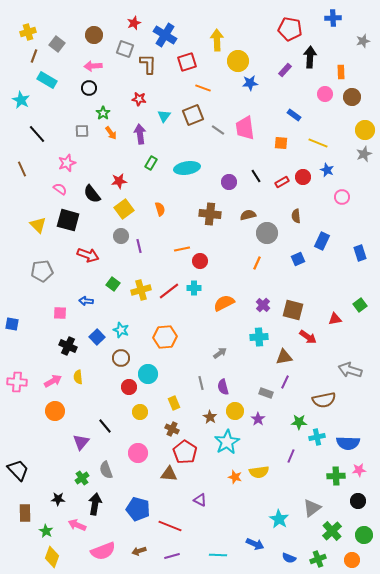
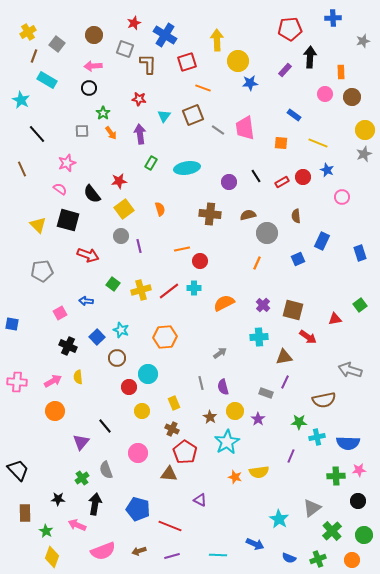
red pentagon at (290, 29): rotated 15 degrees counterclockwise
yellow cross at (28, 32): rotated 14 degrees counterclockwise
pink square at (60, 313): rotated 32 degrees counterclockwise
brown circle at (121, 358): moved 4 px left
yellow circle at (140, 412): moved 2 px right, 1 px up
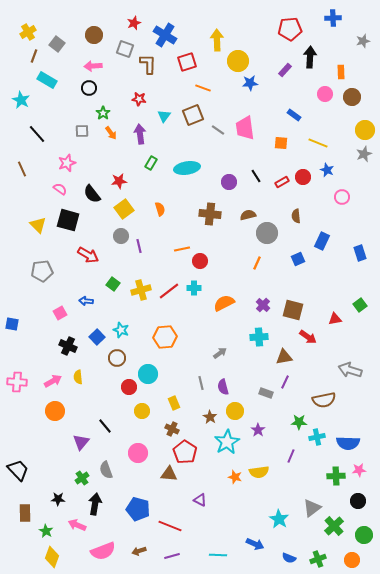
red arrow at (88, 255): rotated 10 degrees clockwise
purple star at (258, 419): moved 11 px down
green cross at (332, 531): moved 2 px right, 5 px up
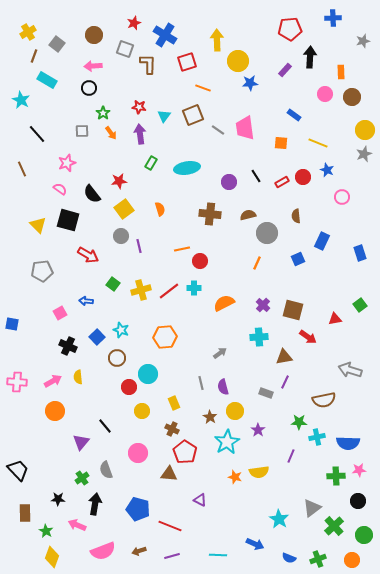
red star at (139, 99): moved 8 px down
